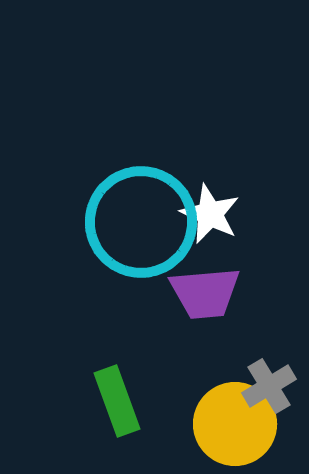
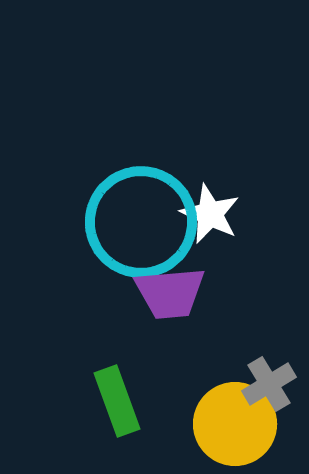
purple trapezoid: moved 35 px left
gray cross: moved 2 px up
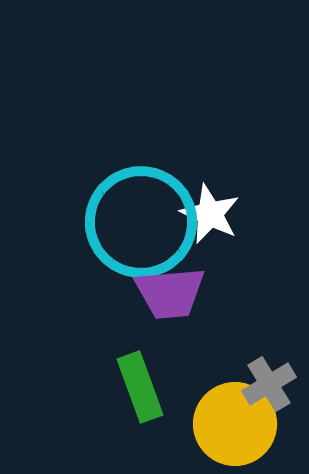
green rectangle: moved 23 px right, 14 px up
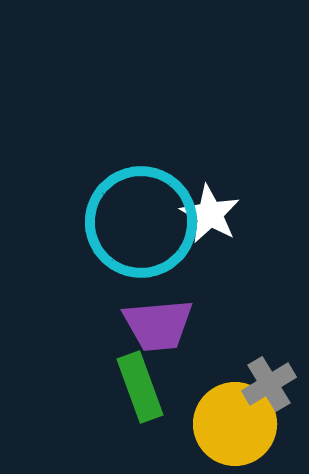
white star: rotated 4 degrees clockwise
purple trapezoid: moved 12 px left, 32 px down
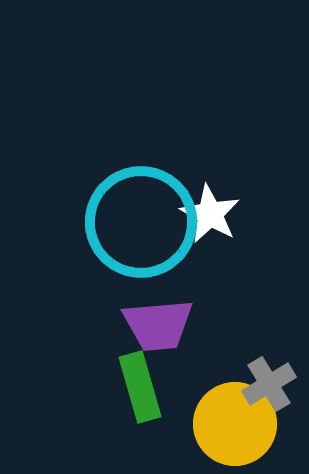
green rectangle: rotated 4 degrees clockwise
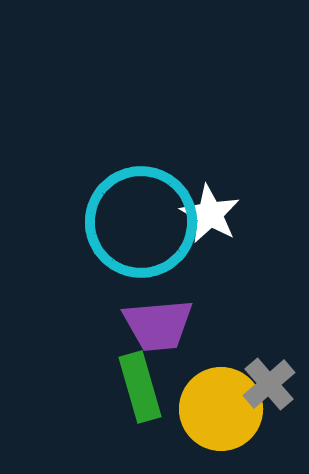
gray cross: rotated 10 degrees counterclockwise
yellow circle: moved 14 px left, 15 px up
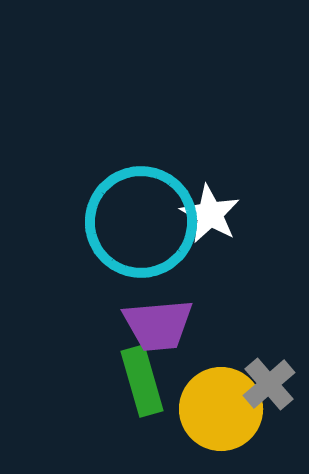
green rectangle: moved 2 px right, 6 px up
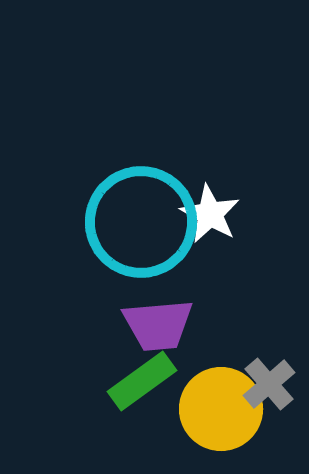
green rectangle: rotated 70 degrees clockwise
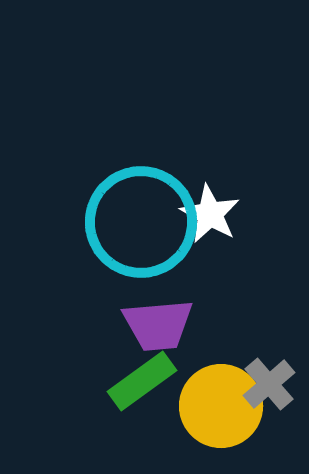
yellow circle: moved 3 px up
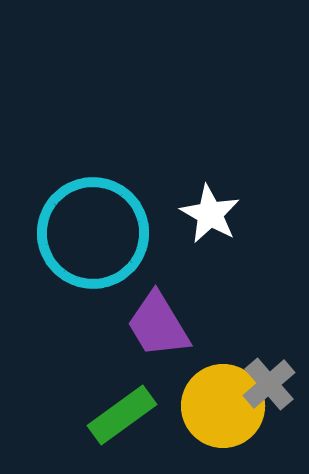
cyan circle: moved 48 px left, 11 px down
purple trapezoid: rotated 64 degrees clockwise
green rectangle: moved 20 px left, 34 px down
yellow circle: moved 2 px right
